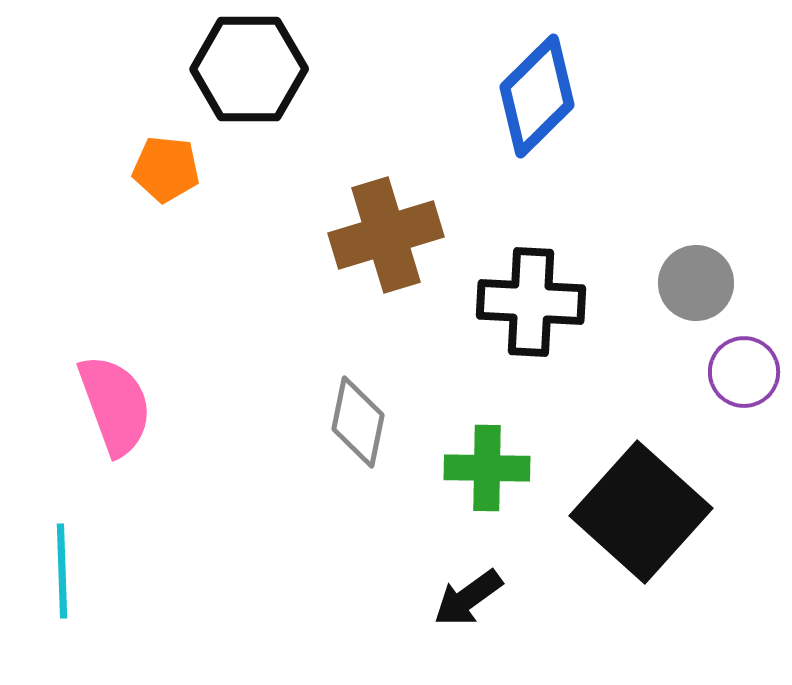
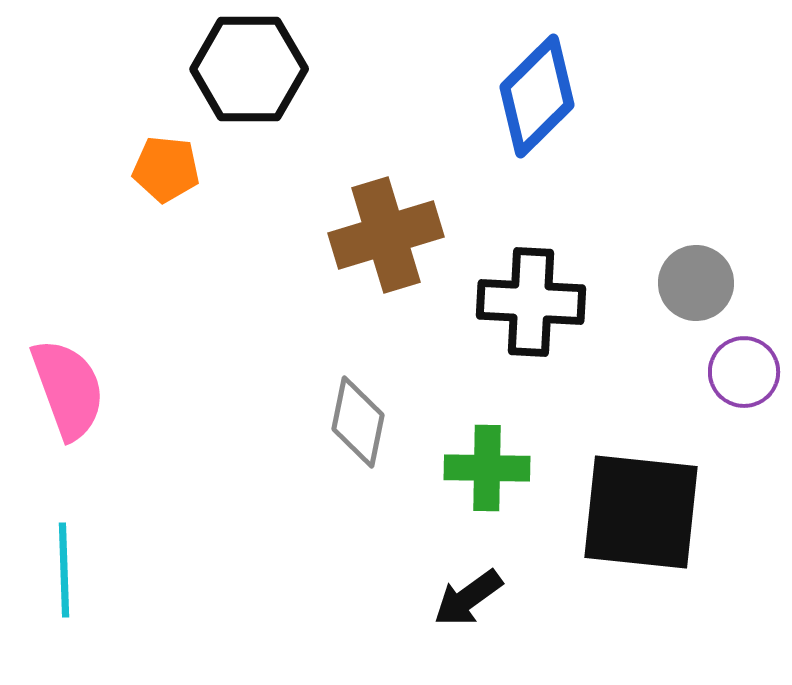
pink semicircle: moved 47 px left, 16 px up
black square: rotated 36 degrees counterclockwise
cyan line: moved 2 px right, 1 px up
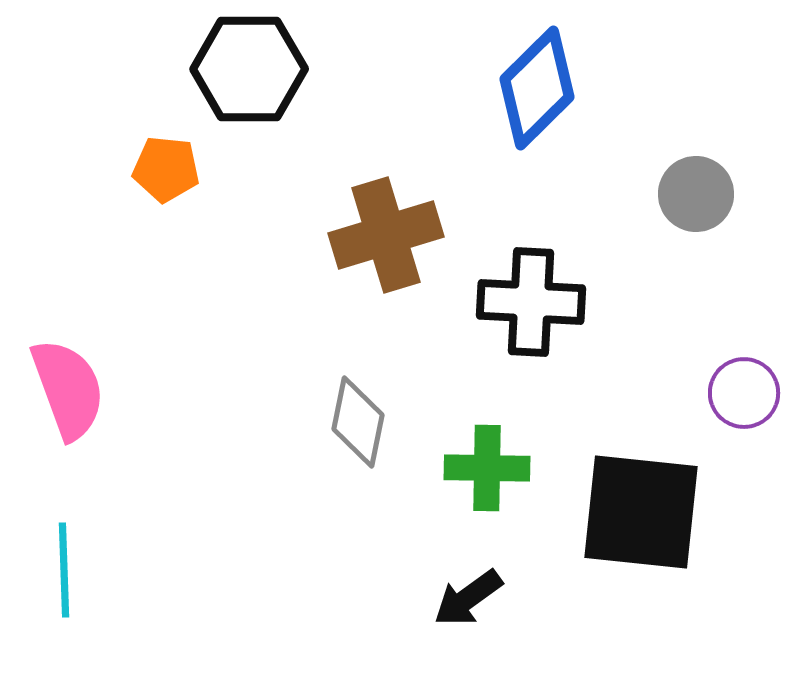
blue diamond: moved 8 px up
gray circle: moved 89 px up
purple circle: moved 21 px down
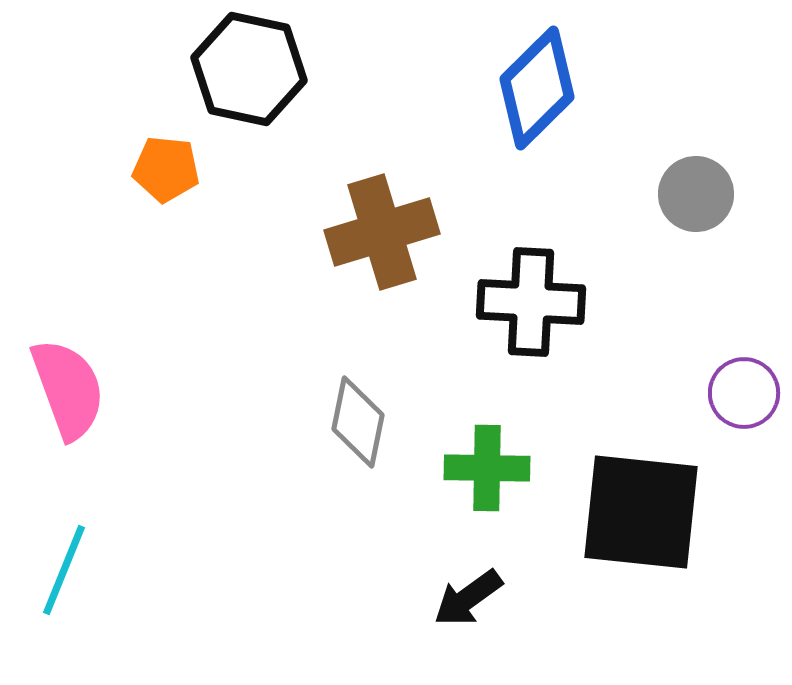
black hexagon: rotated 12 degrees clockwise
brown cross: moved 4 px left, 3 px up
cyan line: rotated 24 degrees clockwise
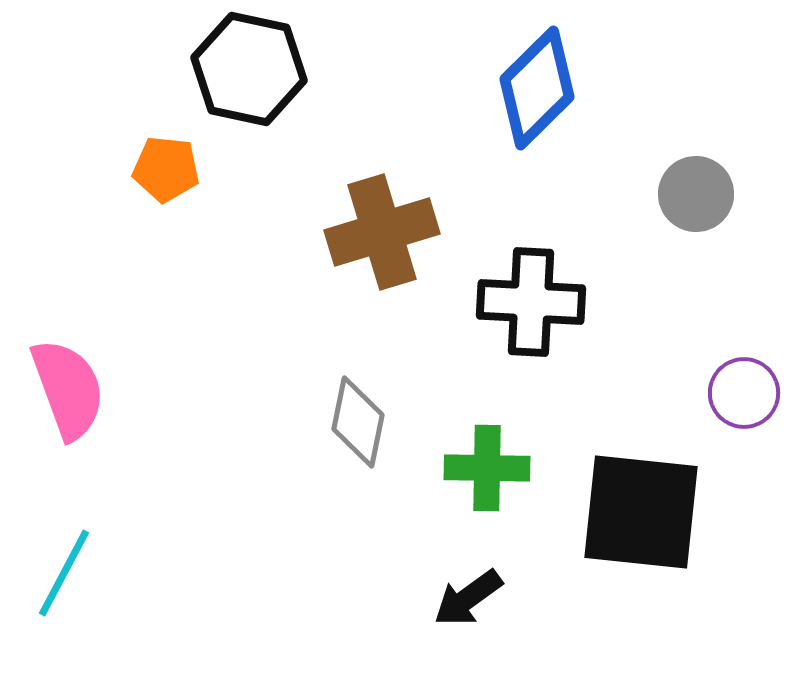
cyan line: moved 3 px down; rotated 6 degrees clockwise
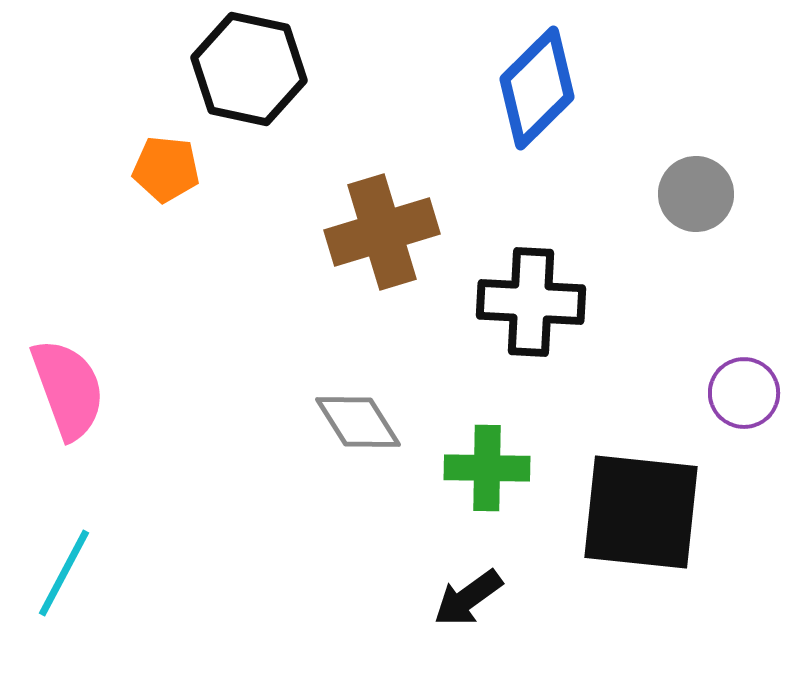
gray diamond: rotated 44 degrees counterclockwise
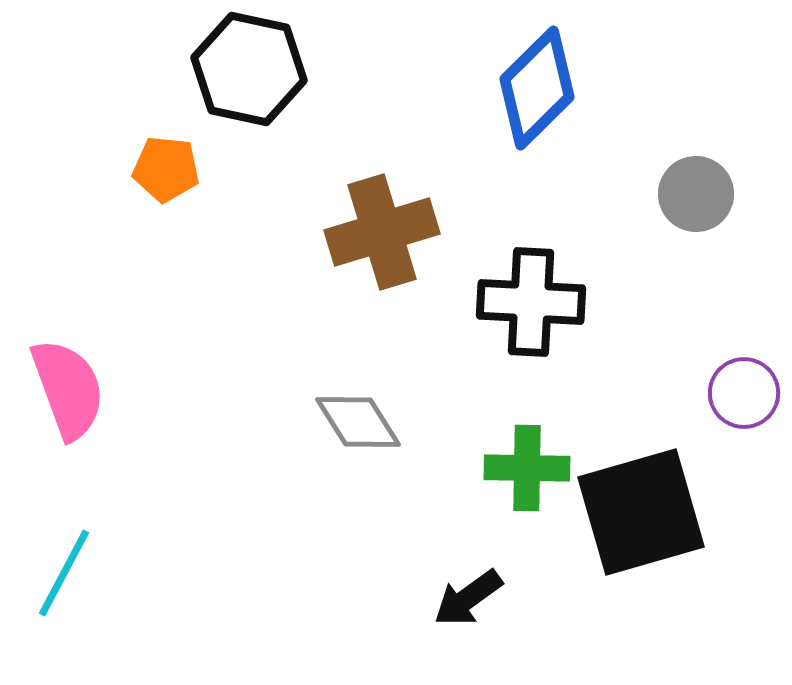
green cross: moved 40 px right
black square: rotated 22 degrees counterclockwise
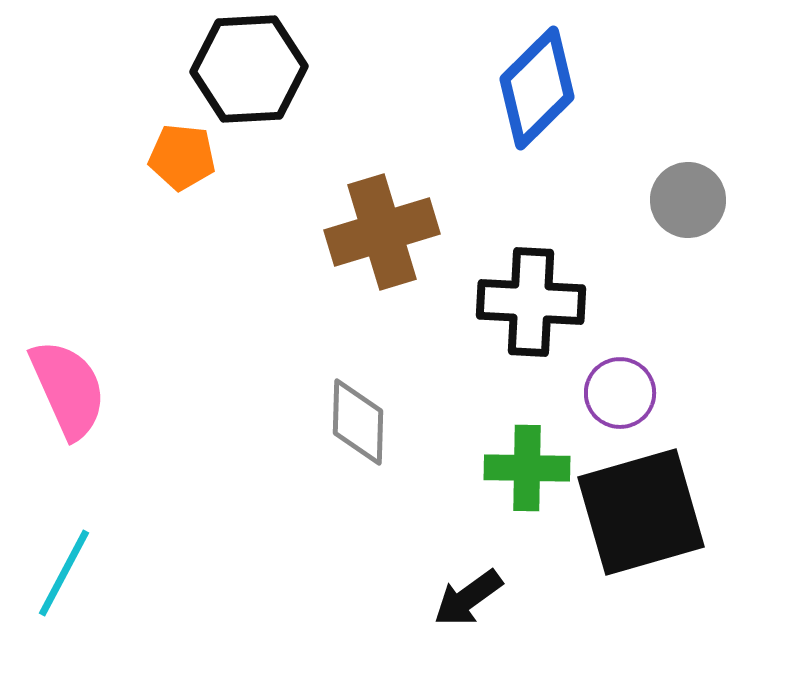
black hexagon: rotated 15 degrees counterclockwise
orange pentagon: moved 16 px right, 12 px up
gray circle: moved 8 px left, 6 px down
pink semicircle: rotated 4 degrees counterclockwise
purple circle: moved 124 px left
gray diamond: rotated 34 degrees clockwise
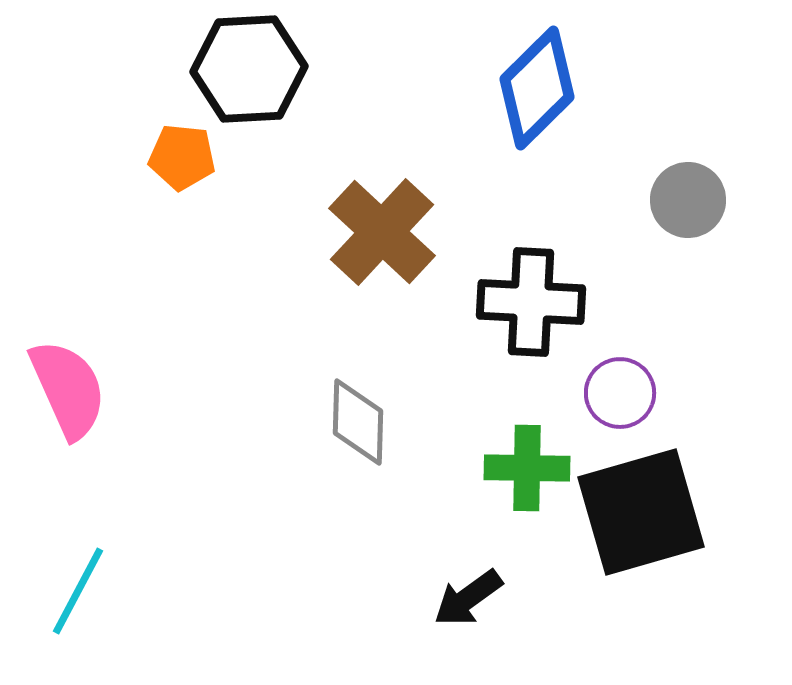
brown cross: rotated 30 degrees counterclockwise
cyan line: moved 14 px right, 18 px down
